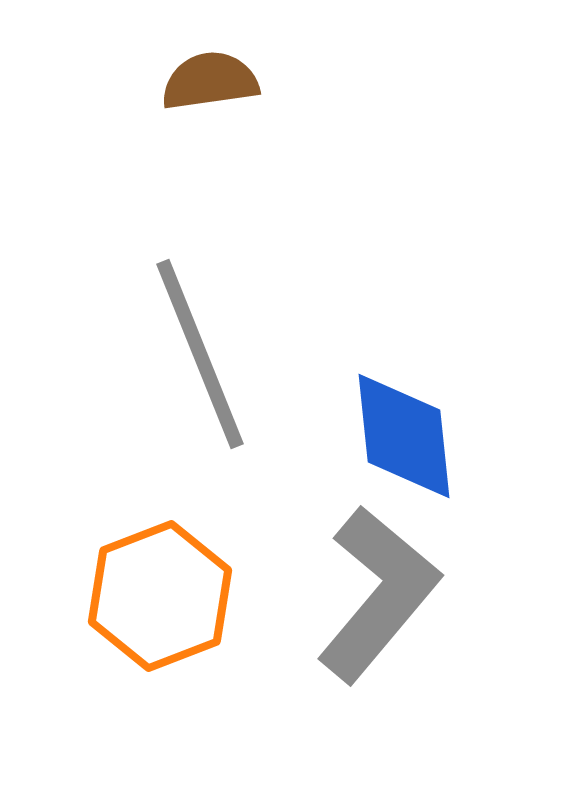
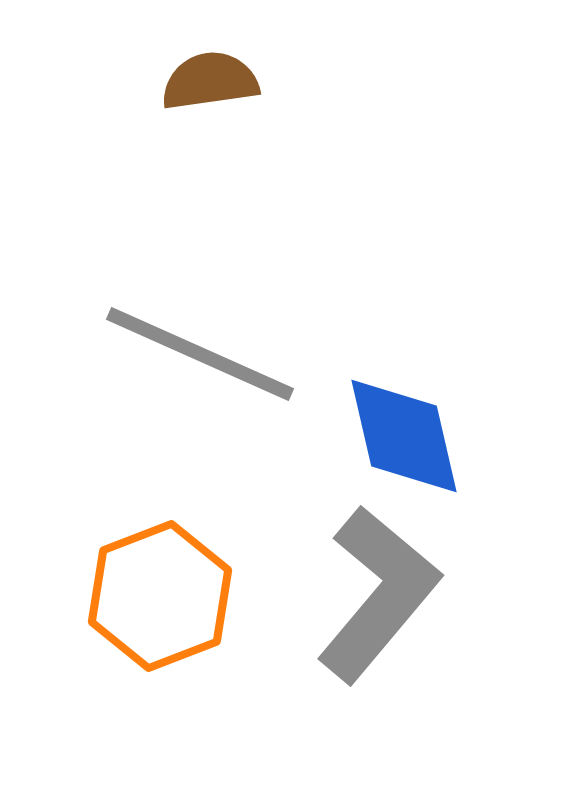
gray line: rotated 44 degrees counterclockwise
blue diamond: rotated 7 degrees counterclockwise
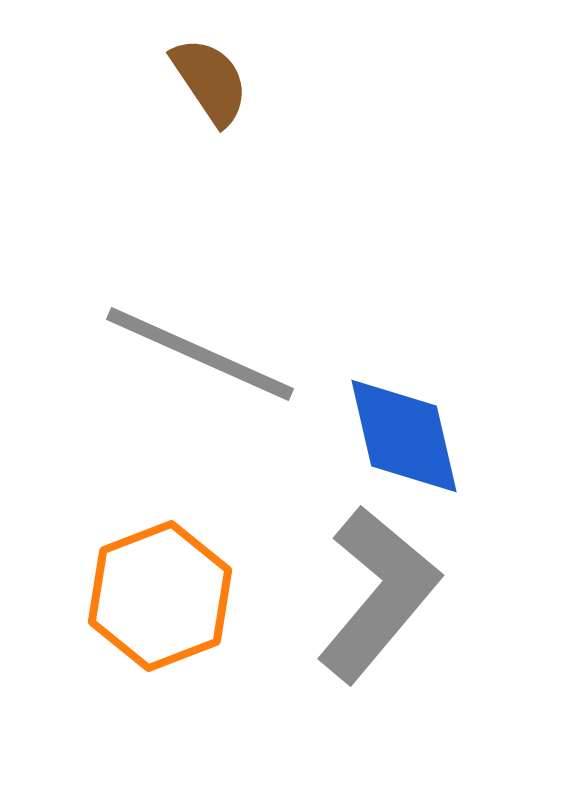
brown semicircle: rotated 64 degrees clockwise
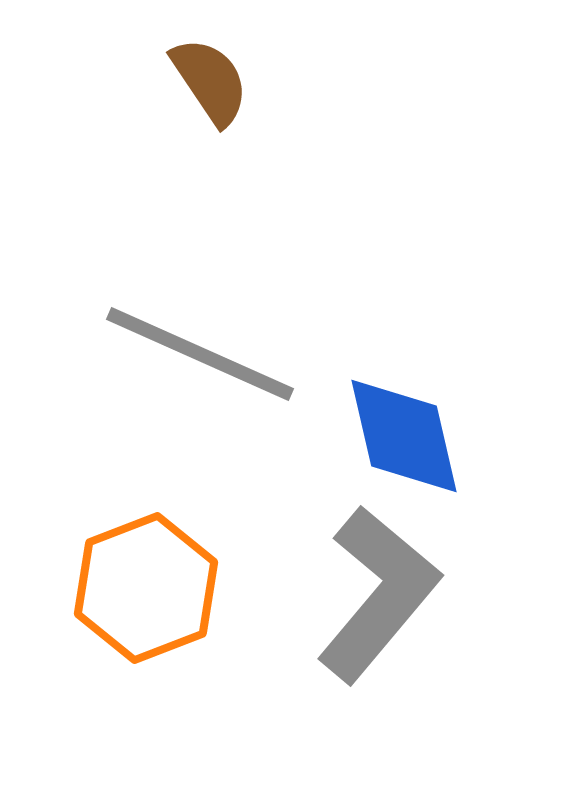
orange hexagon: moved 14 px left, 8 px up
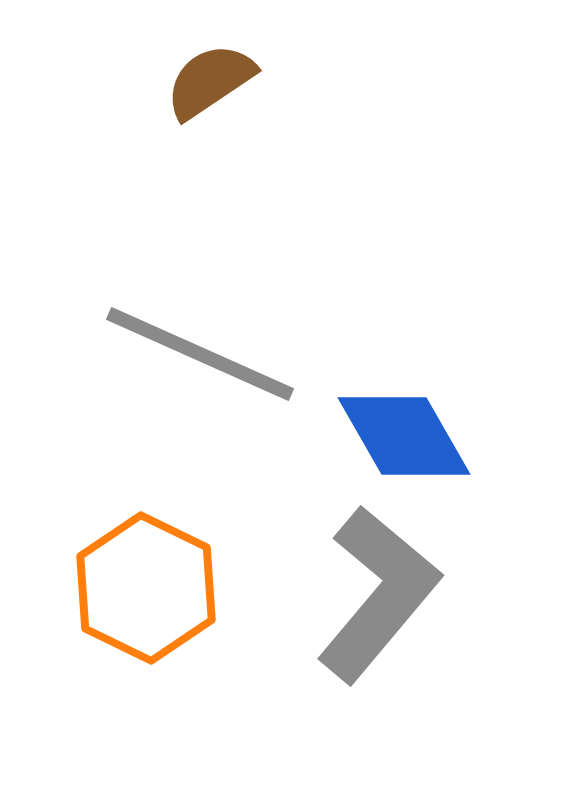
brown semicircle: rotated 90 degrees counterclockwise
blue diamond: rotated 17 degrees counterclockwise
orange hexagon: rotated 13 degrees counterclockwise
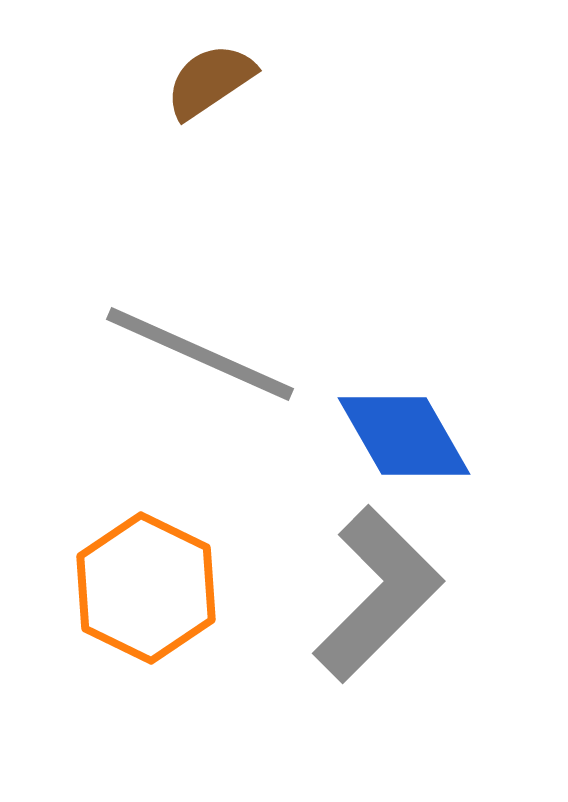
gray L-shape: rotated 5 degrees clockwise
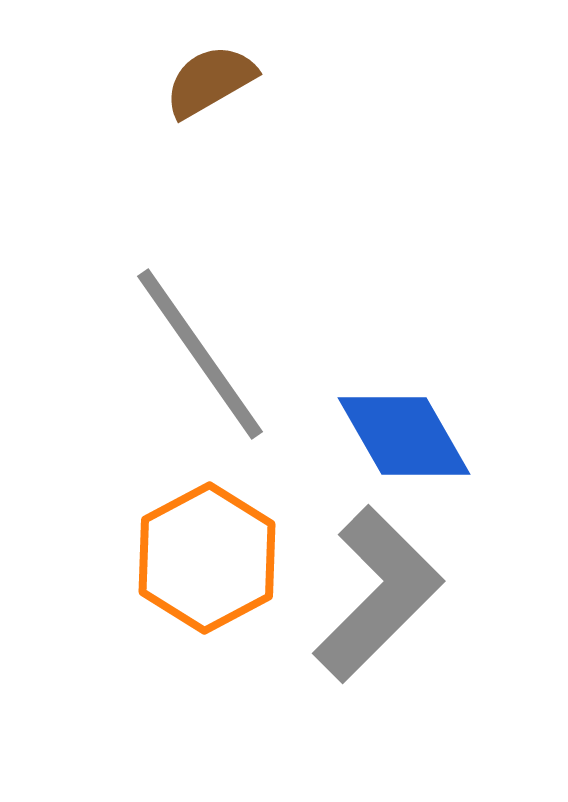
brown semicircle: rotated 4 degrees clockwise
gray line: rotated 31 degrees clockwise
orange hexagon: moved 61 px right, 30 px up; rotated 6 degrees clockwise
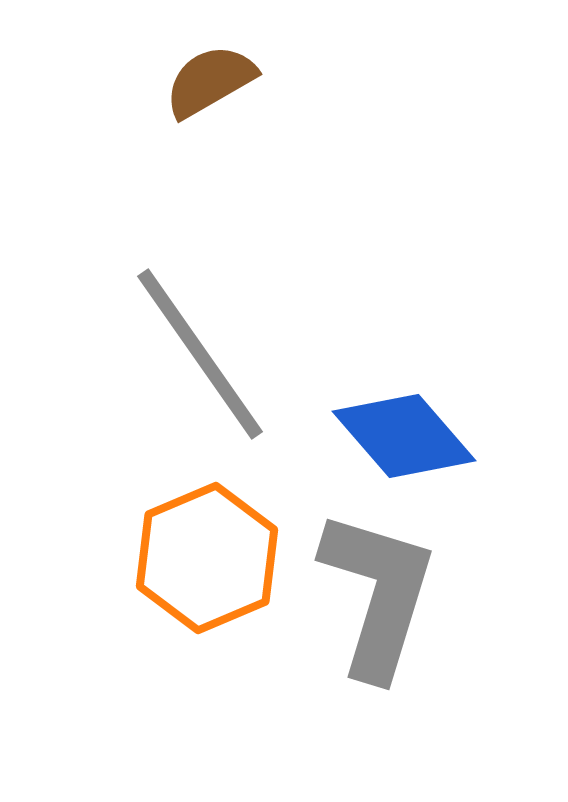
blue diamond: rotated 11 degrees counterclockwise
orange hexagon: rotated 5 degrees clockwise
gray L-shape: rotated 28 degrees counterclockwise
